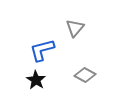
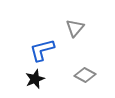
black star: moved 1 px left, 1 px up; rotated 18 degrees clockwise
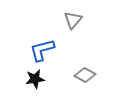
gray triangle: moved 2 px left, 8 px up
black star: rotated 12 degrees clockwise
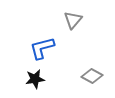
blue L-shape: moved 2 px up
gray diamond: moved 7 px right, 1 px down
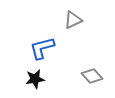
gray triangle: rotated 24 degrees clockwise
gray diamond: rotated 20 degrees clockwise
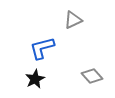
black star: rotated 18 degrees counterclockwise
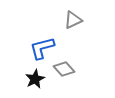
gray diamond: moved 28 px left, 7 px up
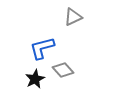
gray triangle: moved 3 px up
gray diamond: moved 1 px left, 1 px down
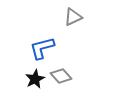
gray diamond: moved 2 px left, 6 px down
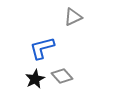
gray diamond: moved 1 px right
